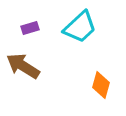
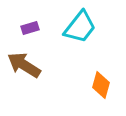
cyan trapezoid: rotated 9 degrees counterclockwise
brown arrow: moved 1 px right, 1 px up
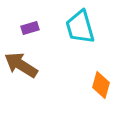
cyan trapezoid: rotated 126 degrees clockwise
brown arrow: moved 3 px left
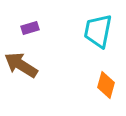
cyan trapezoid: moved 18 px right, 4 px down; rotated 27 degrees clockwise
orange diamond: moved 5 px right
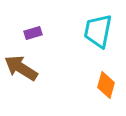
purple rectangle: moved 3 px right, 5 px down
brown arrow: moved 3 px down
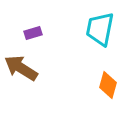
cyan trapezoid: moved 2 px right, 2 px up
orange diamond: moved 2 px right
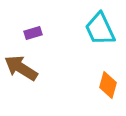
cyan trapezoid: rotated 36 degrees counterclockwise
